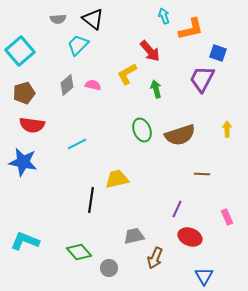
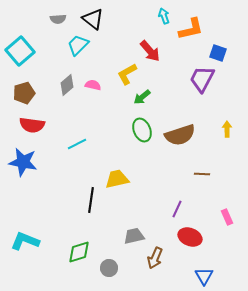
green arrow: moved 14 px left, 8 px down; rotated 114 degrees counterclockwise
green diamond: rotated 65 degrees counterclockwise
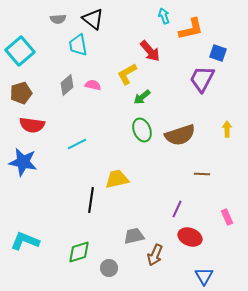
cyan trapezoid: rotated 55 degrees counterclockwise
brown pentagon: moved 3 px left
brown arrow: moved 3 px up
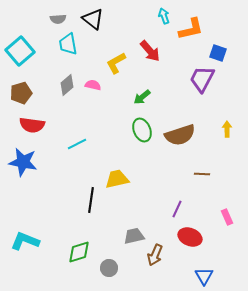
cyan trapezoid: moved 10 px left, 1 px up
yellow L-shape: moved 11 px left, 11 px up
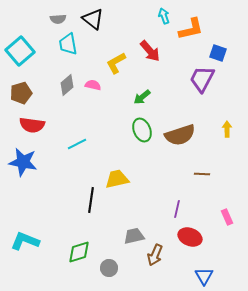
purple line: rotated 12 degrees counterclockwise
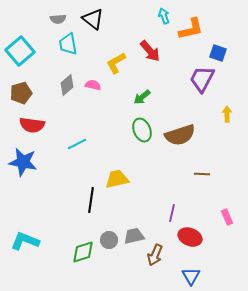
yellow arrow: moved 15 px up
purple line: moved 5 px left, 4 px down
green diamond: moved 4 px right
gray circle: moved 28 px up
blue triangle: moved 13 px left
